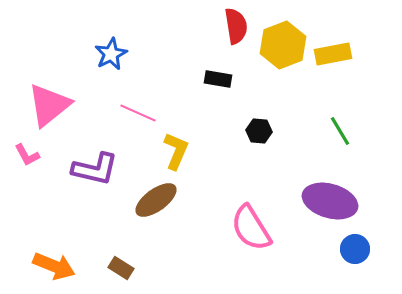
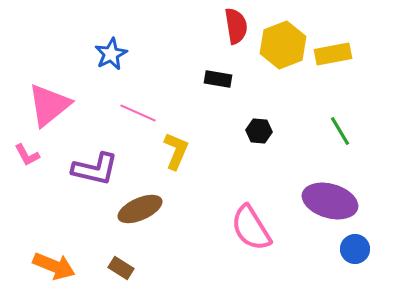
brown ellipse: moved 16 px left, 9 px down; rotated 12 degrees clockwise
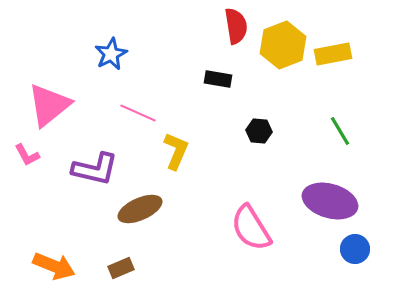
brown rectangle: rotated 55 degrees counterclockwise
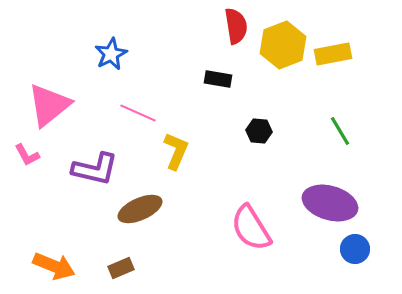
purple ellipse: moved 2 px down
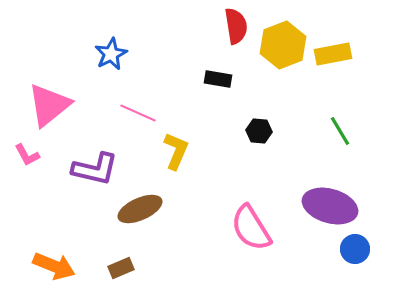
purple ellipse: moved 3 px down
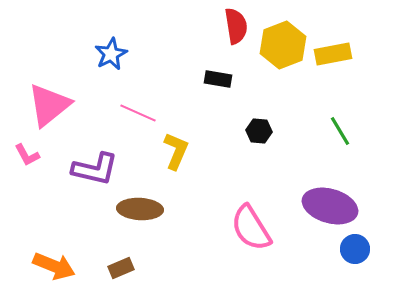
brown ellipse: rotated 27 degrees clockwise
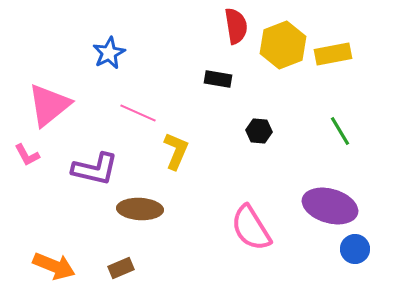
blue star: moved 2 px left, 1 px up
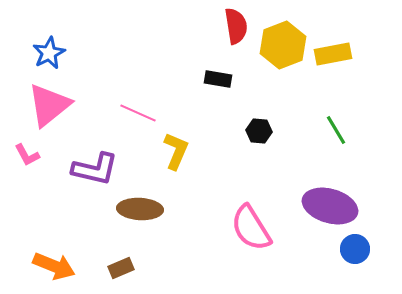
blue star: moved 60 px left
green line: moved 4 px left, 1 px up
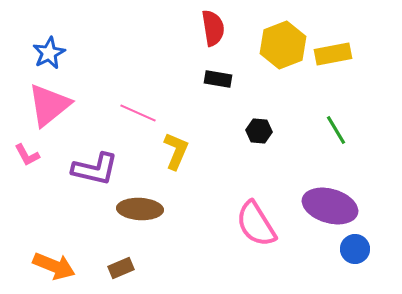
red semicircle: moved 23 px left, 2 px down
pink semicircle: moved 5 px right, 4 px up
